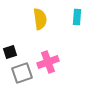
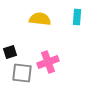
yellow semicircle: rotated 75 degrees counterclockwise
gray square: rotated 25 degrees clockwise
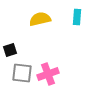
yellow semicircle: rotated 20 degrees counterclockwise
black square: moved 2 px up
pink cross: moved 12 px down
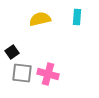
black square: moved 2 px right, 2 px down; rotated 16 degrees counterclockwise
pink cross: rotated 35 degrees clockwise
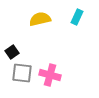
cyan rectangle: rotated 21 degrees clockwise
pink cross: moved 2 px right, 1 px down
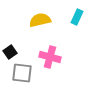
yellow semicircle: moved 1 px down
black square: moved 2 px left
pink cross: moved 18 px up
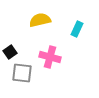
cyan rectangle: moved 12 px down
